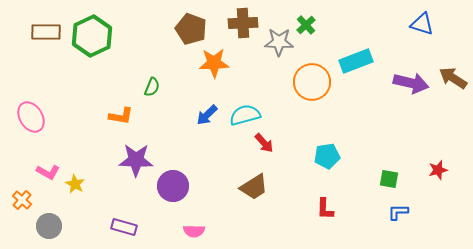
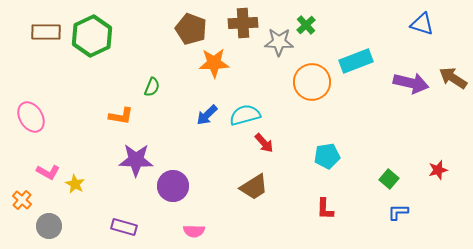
green square: rotated 30 degrees clockwise
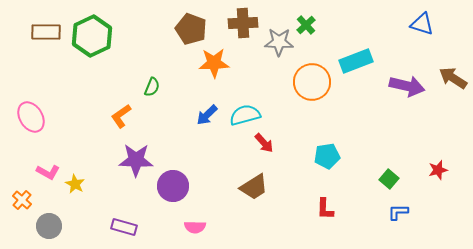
purple arrow: moved 4 px left, 3 px down
orange L-shape: rotated 135 degrees clockwise
pink semicircle: moved 1 px right, 4 px up
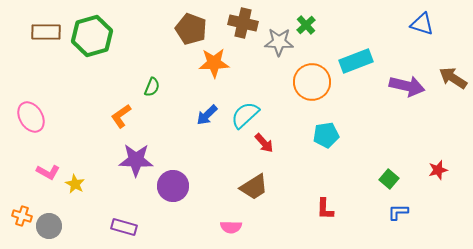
brown cross: rotated 16 degrees clockwise
green hexagon: rotated 9 degrees clockwise
cyan semicircle: rotated 28 degrees counterclockwise
cyan pentagon: moved 1 px left, 21 px up
orange cross: moved 16 px down; rotated 24 degrees counterclockwise
pink semicircle: moved 36 px right
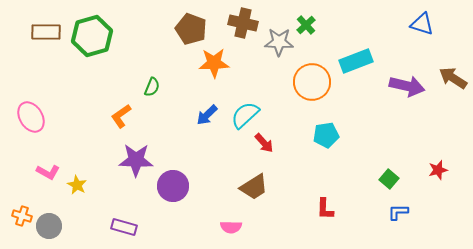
yellow star: moved 2 px right, 1 px down
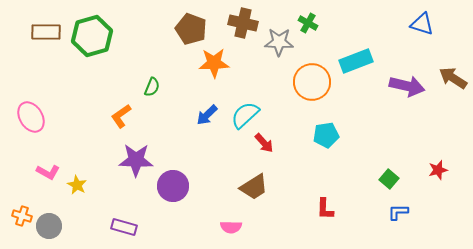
green cross: moved 2 px right, 2 px up; rotated 18 degrees counterclockwise
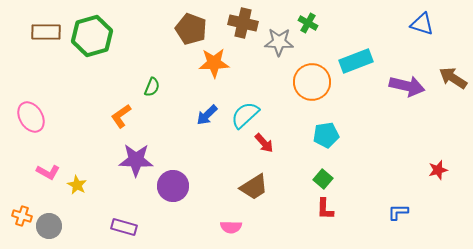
green square: moved 66 px left
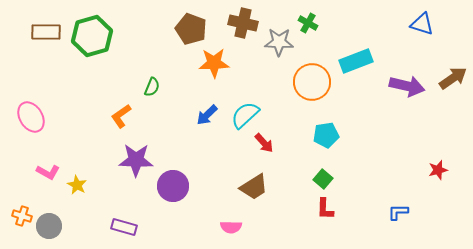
brown arrow: rotated 112 degrees clockwise
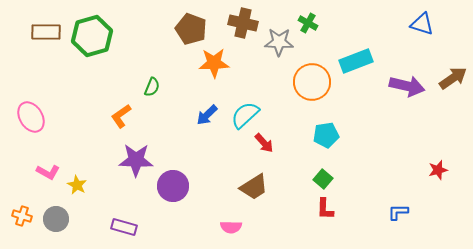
gray circle: moved 7 px right, 7 px up
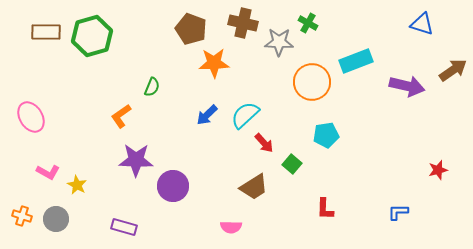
brown arrow: moved 8 px up
green square: moved 31 px left, 15 px up
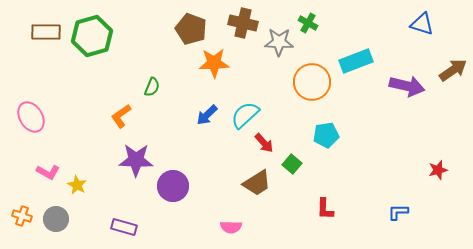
brown trapezoid: moved 3 px right, 4 px up
